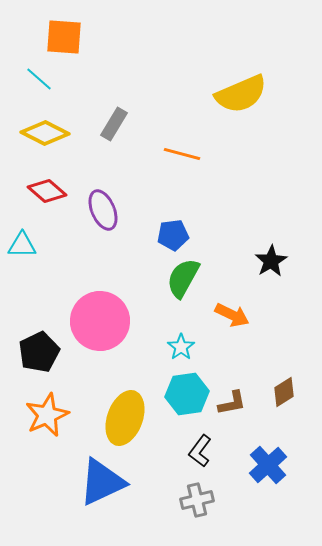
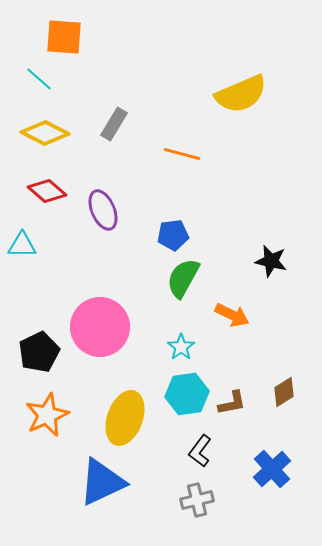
black star: rotated 28 degrees counterclockwise
pink circle: moved 6 px down
blue cross: moved 4 px right, 4 px down
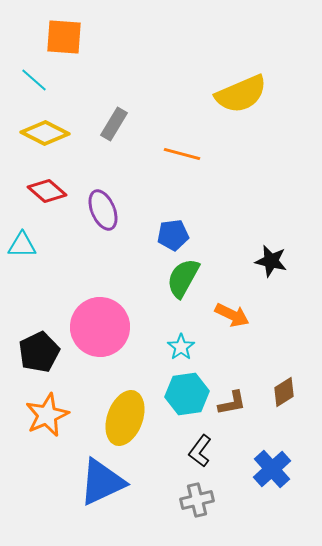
cyan line: moved 5 px left, 1 px down
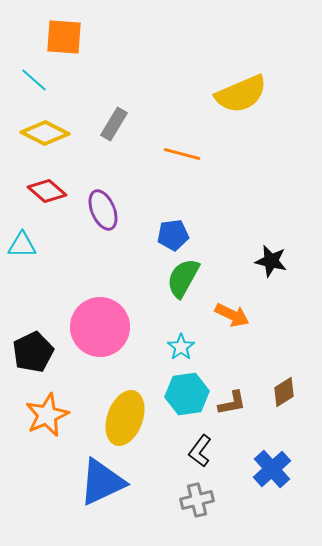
black pentagon: moved 6 px left
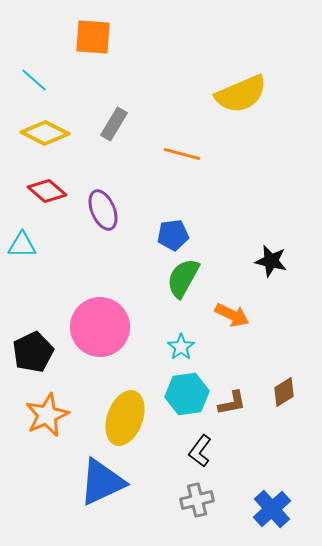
orange square: moved 29 px right
blue cross: moved 40 px down
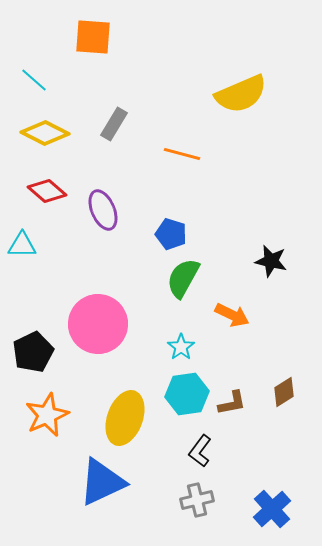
blue pentagon: moved 2 px left, 1 px up; rotated 24 degrees clockwise
pink circle: moved 2 px left, 3 px up
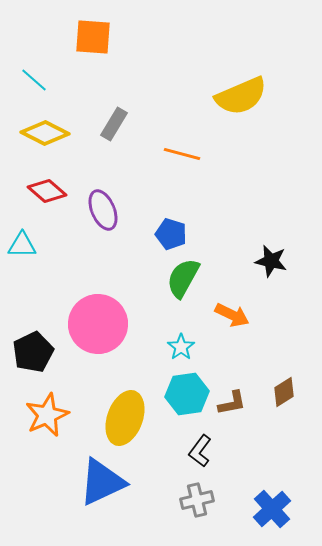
yellow semicircle: moved 2 px down
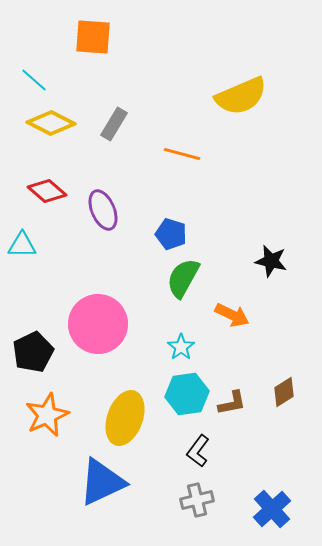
yellow diamond: moved 6 px right, 10 px up
black L-shape: moved 2 px left
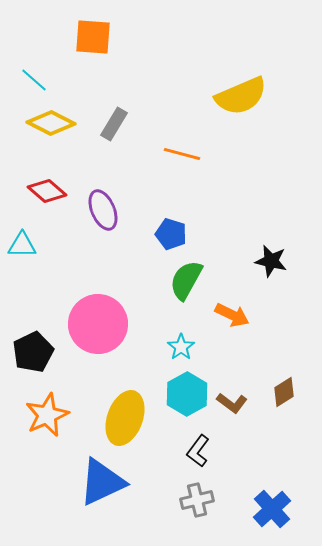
green semicircle: moved 3 px right, 2 px down
cyan hexagon: rotated 21 degrees counterclockwise
brown L-shape: rotated 48 degrees clockwise
